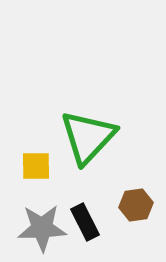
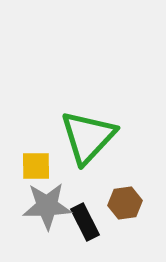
brown hexagon: moved 11 px left, 2 px up
gray star: moved 5 px right, 22 px up
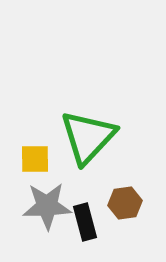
yellow square: moved 1 px left, 7 px up
black rectangle: rotated 12 degrees clockwise
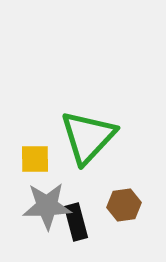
brown hexagon: moved 1 px left, 2 px down
black rectangle: moved 9 px left
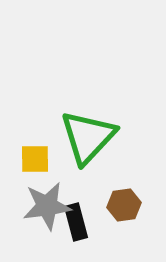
gray star: rotated 6 degrees counterclockwise
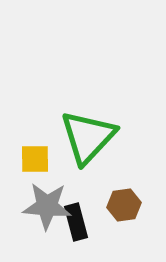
gray star: rotated 12 degrees clockwise
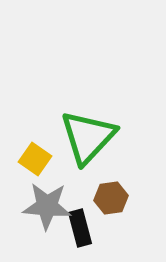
yellow square: rotated 36 degrees clockwise
brown hexagon: moved 13 px left, 7 px up
black rectangle: moved 4 px right, 6 px down
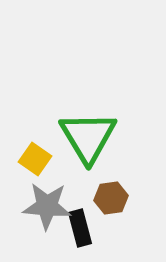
green triangle: rotated 14 degrees counterclockwise
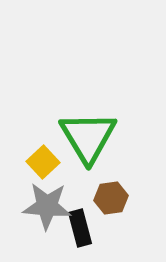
yellow square: moved 8 px right, 3 px down; rotated 12 degrees clockwise
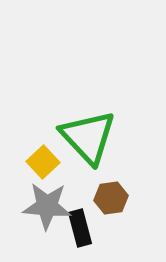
green triangle: rotated 12 degrees counterclockwise
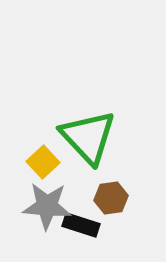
black rectangle: moved 1 px right, 3 px up; rotated 57 degrees counterclockwise
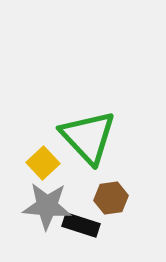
yellow square: moved 1 px down
